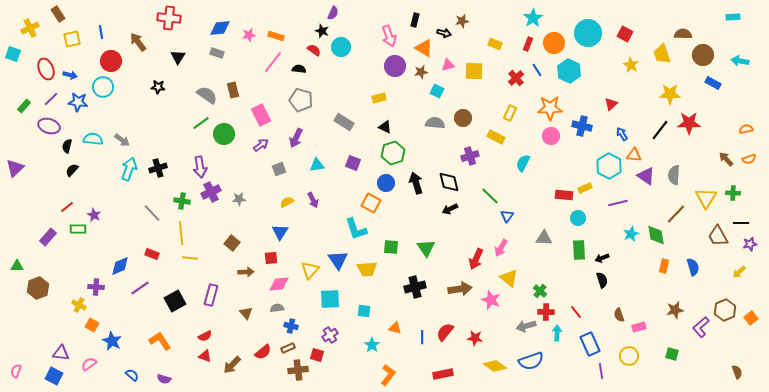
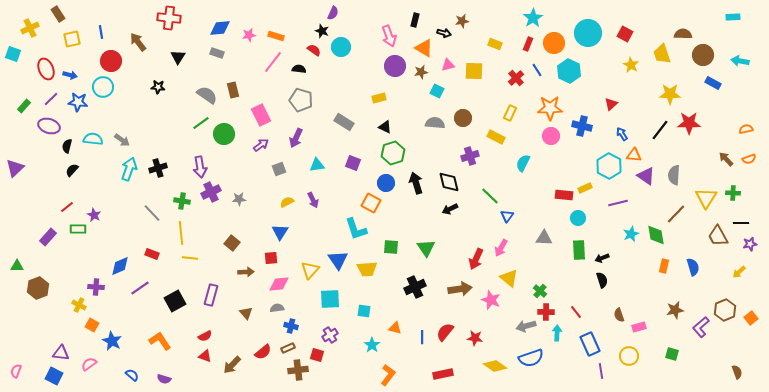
black cross at (415, 287): rotated 10 degrees counterclockwise
blue semicircle at (531, 361): moved 3 px up
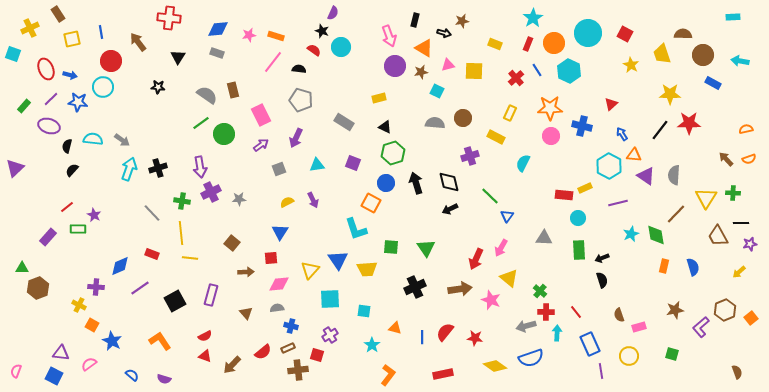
blue diamond at (220, 28): moved 2 px left, 1 px down
green triangle at (17, 266): moved 5 px right, 2 px down
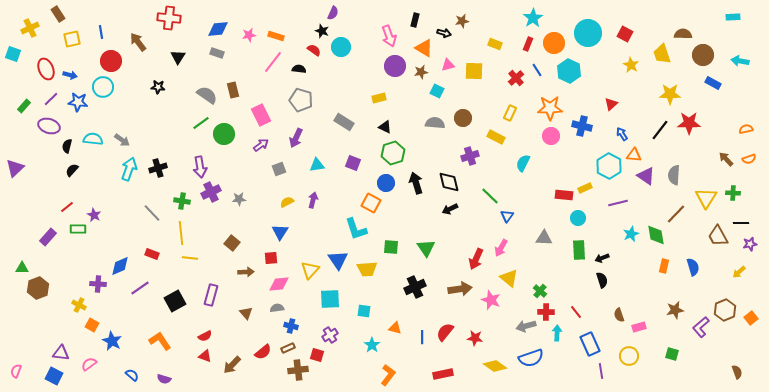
purple arrow at (313, 200): rotated 140 degrees counterclockwise
purple cross at (96, 287): moved 2 px right, 3 px up
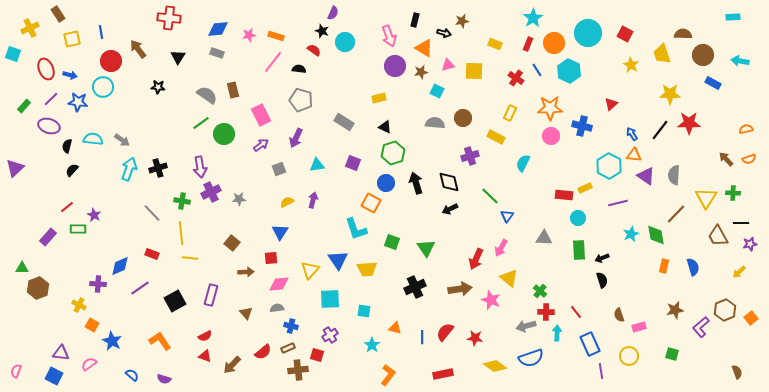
brown arrow at (138, 42): moved 7 px down
cyan circle at (341, 47): moved 4 px right, 5 px up
red cross at (516, 78): rotated 14 degrees counterclockwise
blue arrow at (622, 134): moved 10 px right
green square at (391, 247): moved 1 px right, 5 px up; rotated 14 degrees clockwise
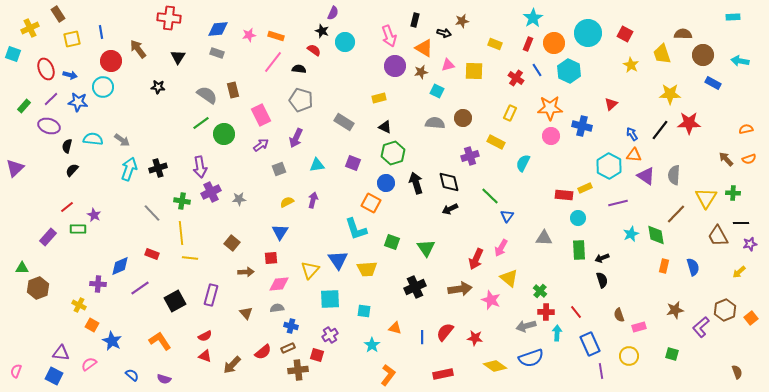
yellow rectangle at (496, 137): moved 5 px down
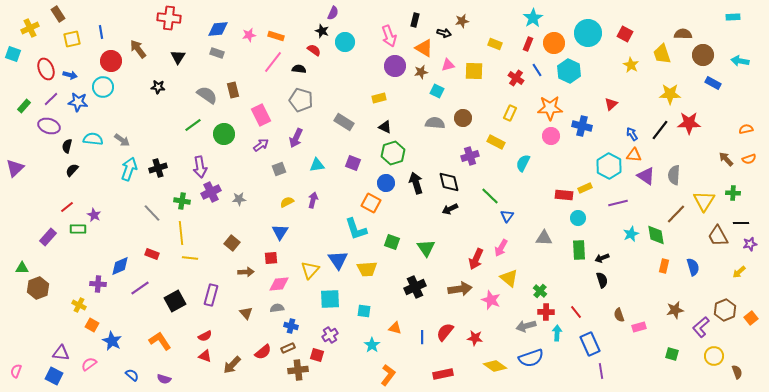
green line at (201, 123): moved 8 px left, 2 px down
yellow triangle at (706, 198): moved 2 px left, 3 px down
yellow circle at (629, 356): moved 85 px right
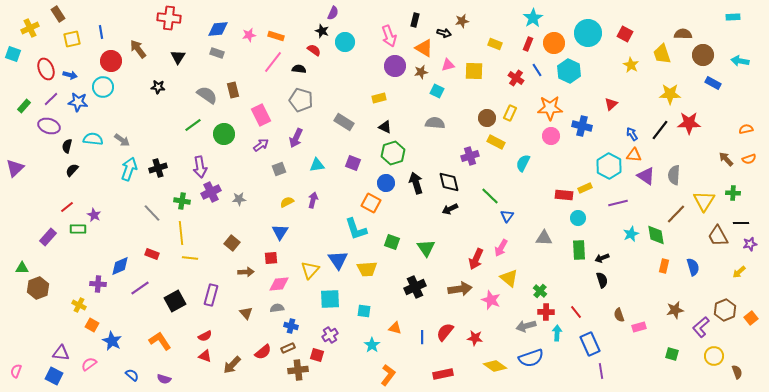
brown circle at (463, 118): moved 24 px right
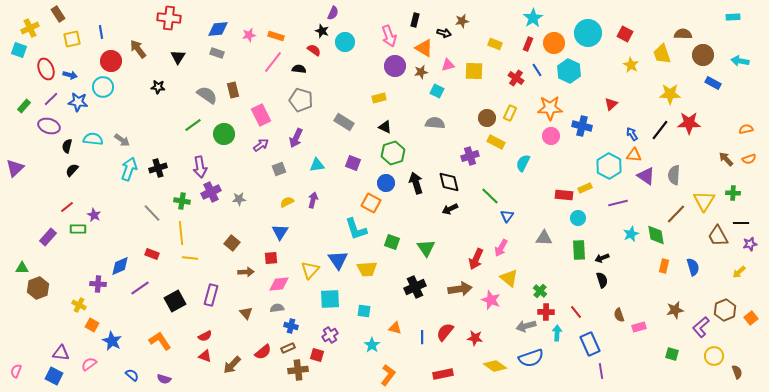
cyan square at (13, 54): moved 6 px right, 4 px up
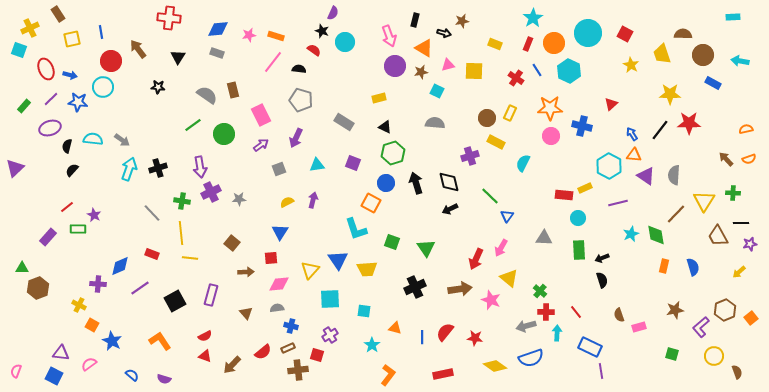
purple ellipse at (49, 126): moved 1 px right, 2 px down; rotated 35 degrees counterclockwise
blue rectangle at (590, 344): moved 3 px down; rotated 40 degrees counterclockwise
